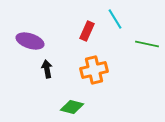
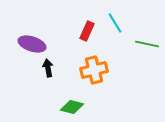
cyan line: moved 4 px down
purple ellipse: moved 2 px right, 3 px down
black arrow: moved 1 px right, 1 px up
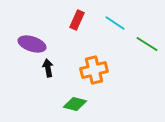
cyan line: rotated 25 degrees counterclockwise
red rectangle: moved 10 px left, 11 px up
green line: rotated 20 degrees clockwise
green diamond: moved 3 px right, 3 px up
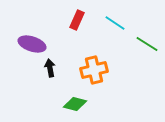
black arrow: moved 2 px right
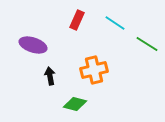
purple ellipse: moved 1 px right, 1 px down
black arrow: moved 8 px down
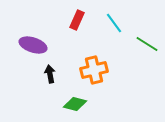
cyan line: moved 1 px left; rotated 20 degrees clockwise
black arrow: moved 2 px up
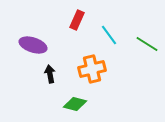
cyan line: moved 5 px left, 12 px down
orange cross: moved 2 px left, 1 px up
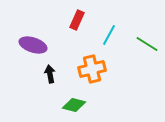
cyan line: rotated 65 degrees clockwise
green diamond: moved 1 px left, 1 px down
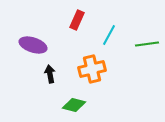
green line: rotated 40 degrees counterclockwise
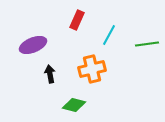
purple ellipse: rotated 40 degrees counterclockwise
